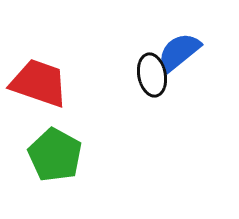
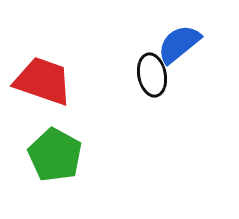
blue semicircle: moved 8 px up
red trapezoid: moved 4 px right, 2 px up
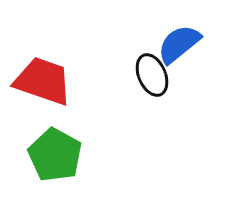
black ellipse: rotated 12 degrees counterclockwise
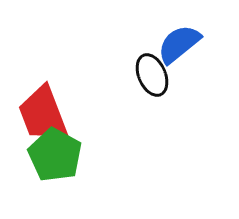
red trapezoid: moved 33 px down; rotated 130 degrees counterclockwise
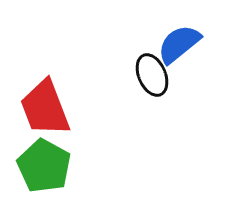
red trapezoid: moved 2 px right, 6 px up
green pentagon: moved 11 px left, 11 px down
